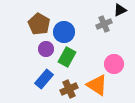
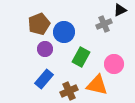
brown pentagon: rotated 20 degrees clockwise
purple circle: moved 1 px left
green rectangle: moved 14 px right
orange triangle: rotated 20 degrees counterclockwise
brown cross: moved 2 px down
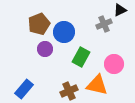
blue rectangle: moved 20 px left, 10 px down
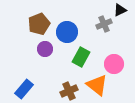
blue circle: moved 3 px right
orange triangle: rotated 25 degrees clockwise
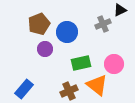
gray cross: moved 1 px left
green rectangle: moved 6 px down; rotated 48 degrees clockwise
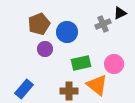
black triangle: moved 3 px down
brown cross: rotated 24 degrees clockwise
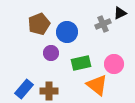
purple circle: moved 6 px right, 4 px down
brown cross: moved 20 px left
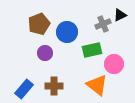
black triangle: moved 2 px down
purple circle: moved 6 px left
green rectangle: moved 11 px right, 13 px up
brown cross: moved 5 px right, 5 px up
